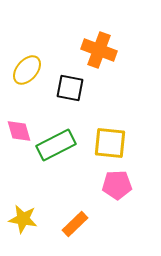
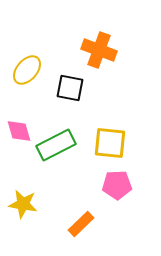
yellow star: moved 15 px up
orange rectangle: moved 6 px right
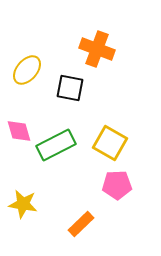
orange cross: moved 2 px left, 1 px up
yellow square: rotated 24 degrees clockwise
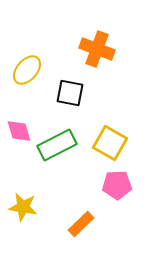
black square: moved 5 px down
green rectangle: moved 1 px right
yellow star: moved 3 px down
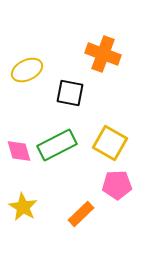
orange cross: moved 6 px right, 5 px down
yellow ellipse: rotated 24 degrees clockwise
pink diamond: moved 20 px down
yellow star: rotated 20 degrees clockwise
orange rectangle: moved 10 px up
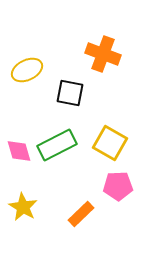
pink pentagon: moved 1 px right, 1 px down
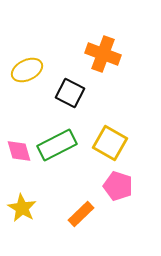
black square: rotated 16 degrees clockwise
pink pentagon: rotated 20 degrees clockwise
yellow star: moved 1 px left, 1 px down
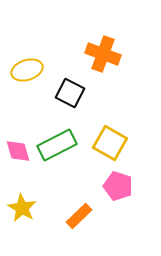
yellow ellipse: rotated 8 degrees clockwise
pink diamond: moved 1 px left
orange rectangle: moved 2 px left, 2 px down
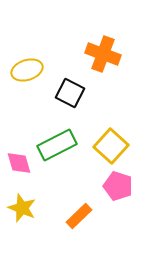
yellow square: moved 1 px right, 3 px down; rotated 12 degrees clockwise
pink diamond: moved 1 px right, 12 px down
yellow star: rotated 8 degrees counterclockwise
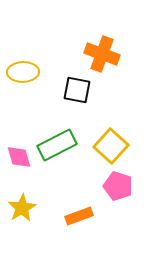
orange cross: moved 1 px left
yellow ellipse: moved 4 px left, 2 px down; rotated 16 degrees clockwise
black square: moved 7 px right, 3 px up; rotated 16 degrees counterclockwise
pink diamond: moved 6 px up
yellow star: rotated 20 degrees clockwise
orange rectangle: rotated 24 degrees clockwise
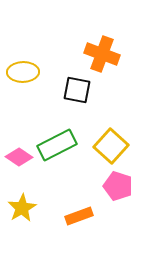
pink diamond: rotated 40 degrees counterclockwise
